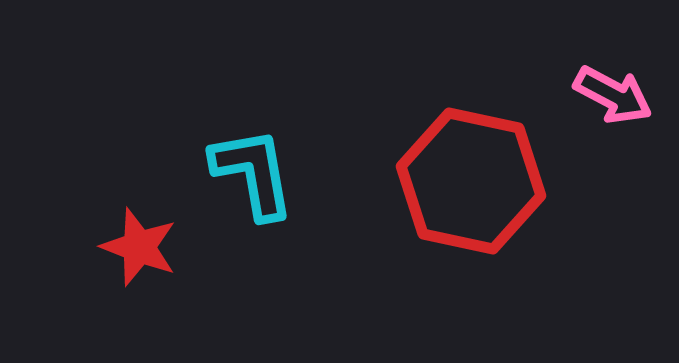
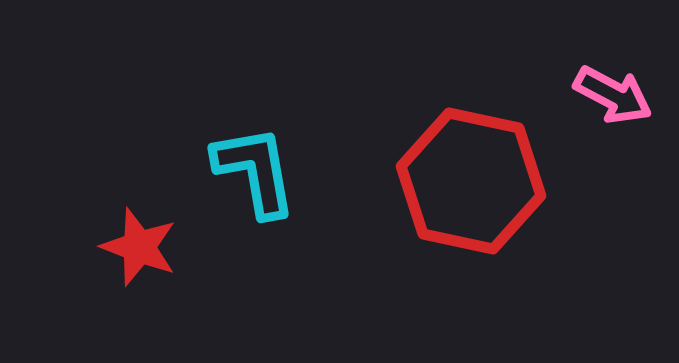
cyan L-shape: moved 2 px right, 2 px up
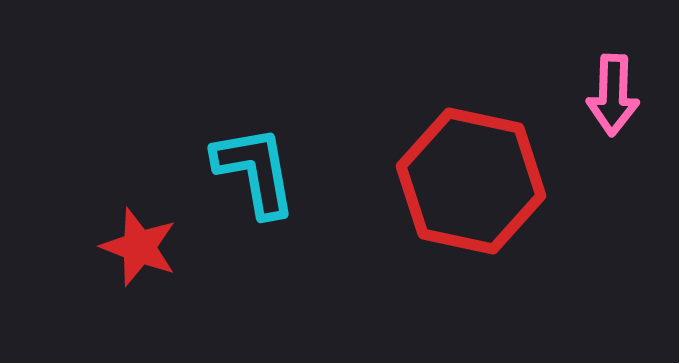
pink arrow: rotated 64 degrees clockwise
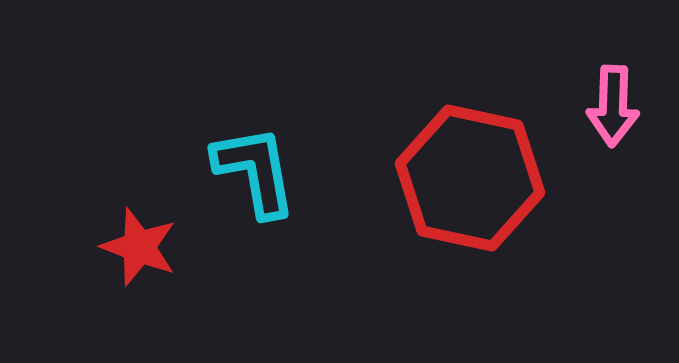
pink arrow: moved 11 px down
red hexagon: moved 1 px left, 3 px up
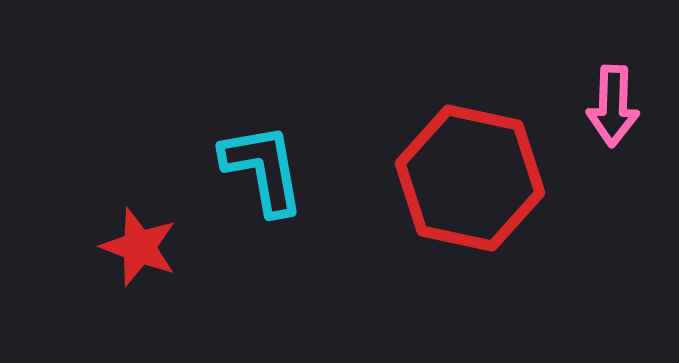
cyan L-shape: moved 8 px right, 2 px up
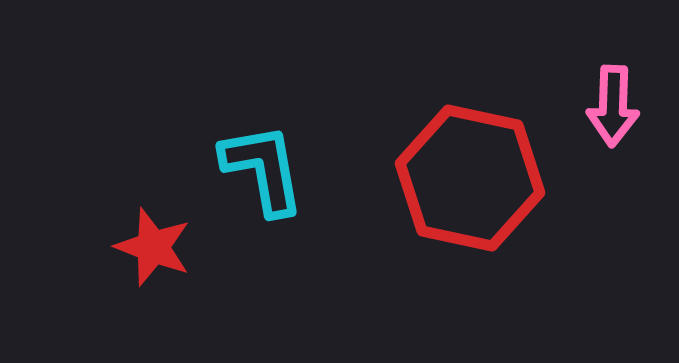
red star: moved 14 px right
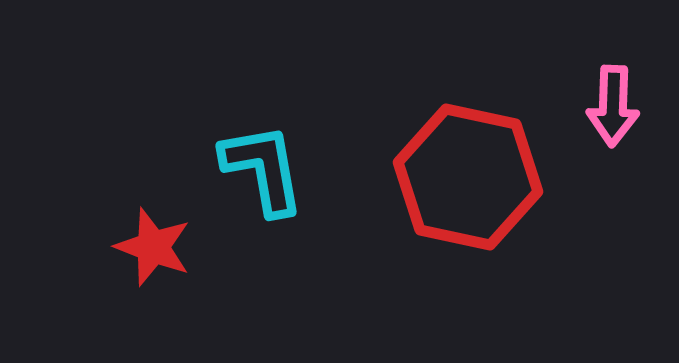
red hexagon: moved 2 px left, 1 px up
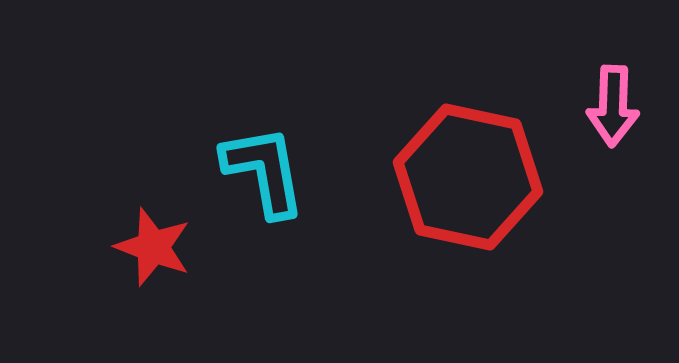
cyan L-shape: moved 1 px right, 2 px down
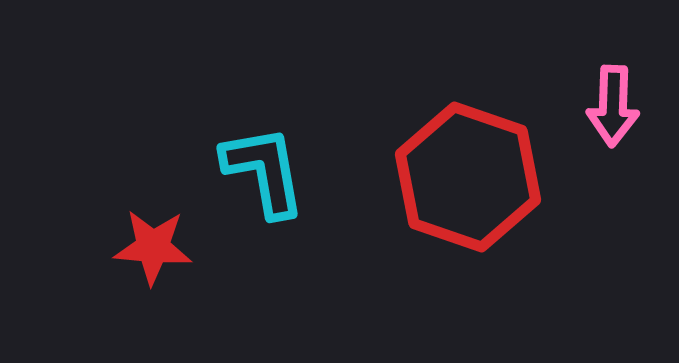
red hexagon: rotated 7 degrees clockwise
red star: rotated 16 degrees counterclockwise
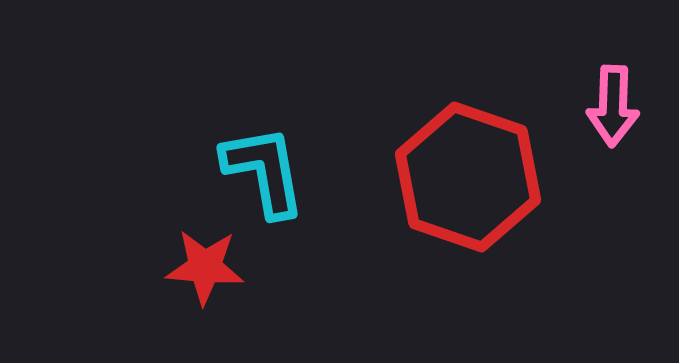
red star: moved 52 px right, 20 px down
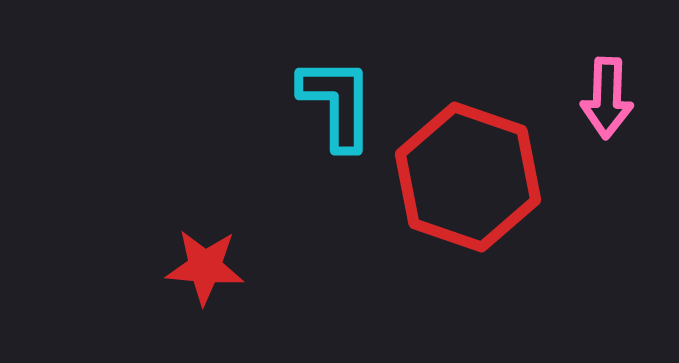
pink arrow: moved 6 px left, 8 px up
cyan L-shape: moved 73 px right, 68 px up; rotated 10 degrees clockwise
